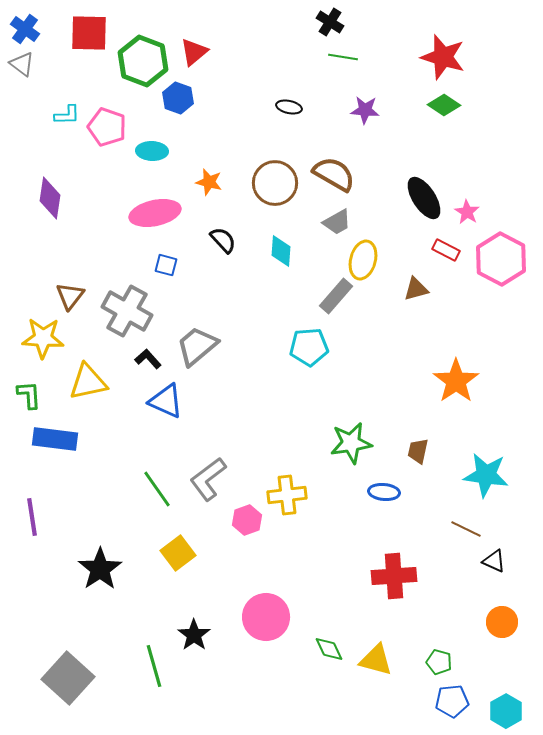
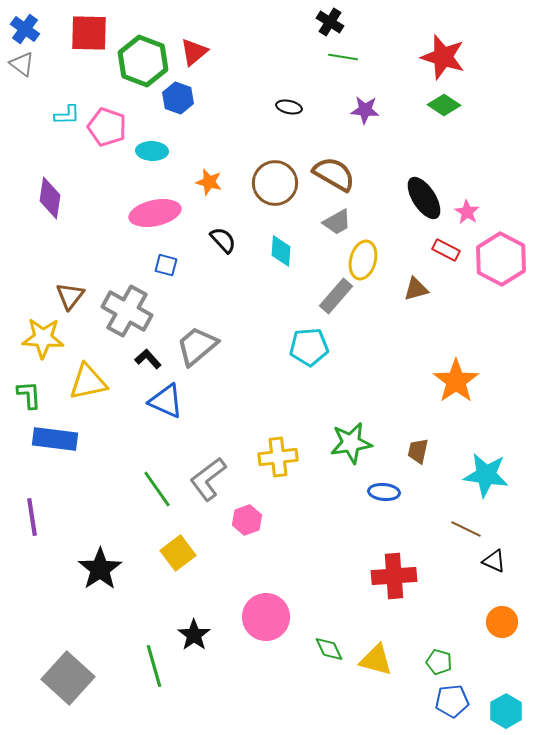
yellow cross at (287, 495): moved 9 px left, 38 px up
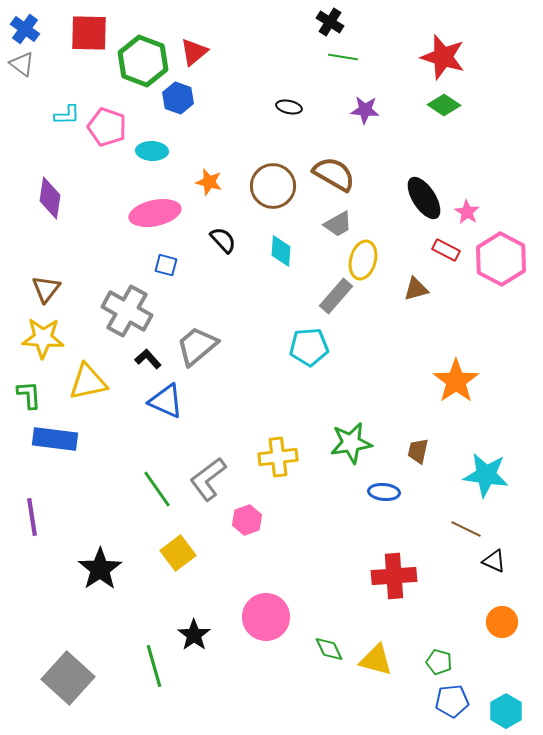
brown circle at (275, 183): moved 2 px left, 3 px down
gray trapezoid at (337, 222): moved 1 px right, 2 px down
brown triangle at (70, 296): moved 24 px left, 7 px up
